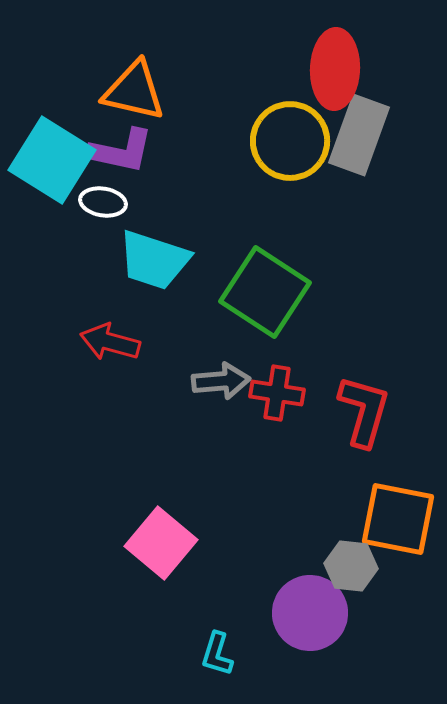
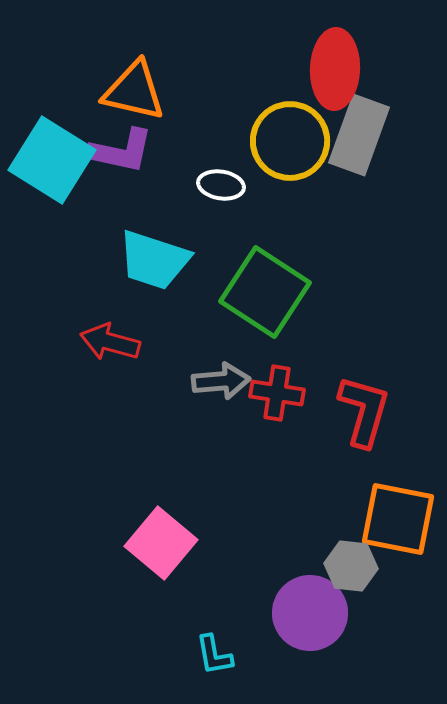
white ellipse: moved 118 px right, 17 px up
cyan L-shape: moved 3 px left, 1 px down; rotated 27 degrees counterclockwise
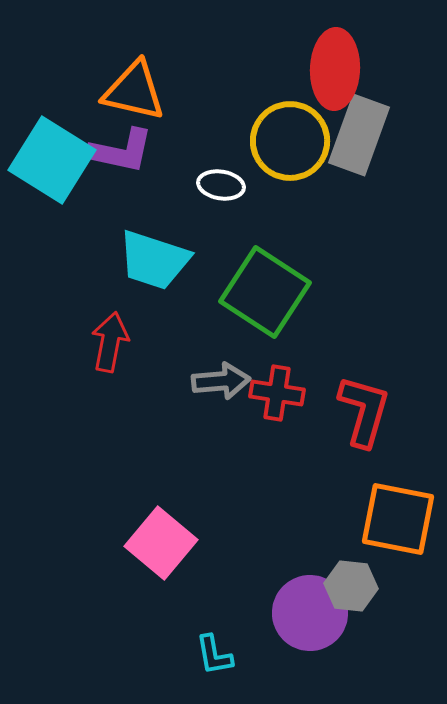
red arrow: rotated 86 degrees clockwise
gray hexagon: moved 20 px down
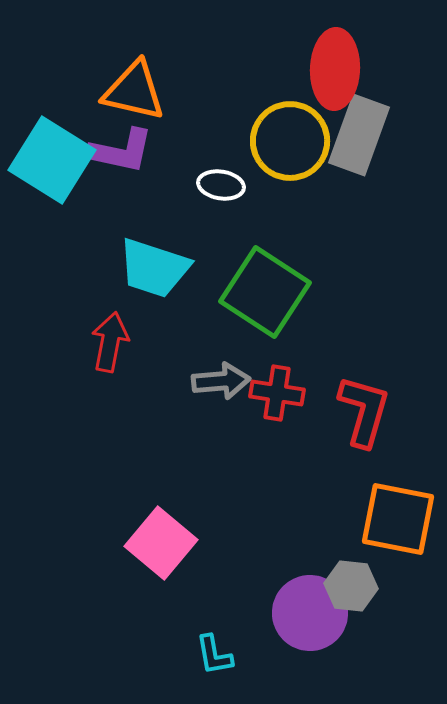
cyan trapezoid: moved 8 px down
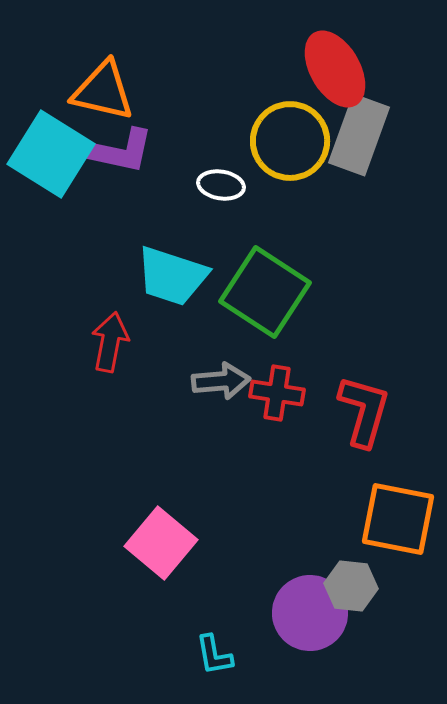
red ellipse: rotated 32 degrees counterclockwise
orange triangle: moved 31 px left
cyan square: moved 1 px left, 6 px up
cyan trapezoid: moved 18 px right, 8 px down
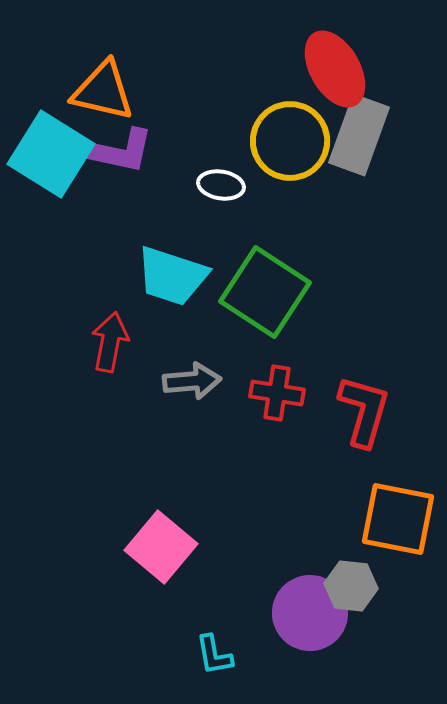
gray arrow: moved 29 px left
pink square: moved 4 px down
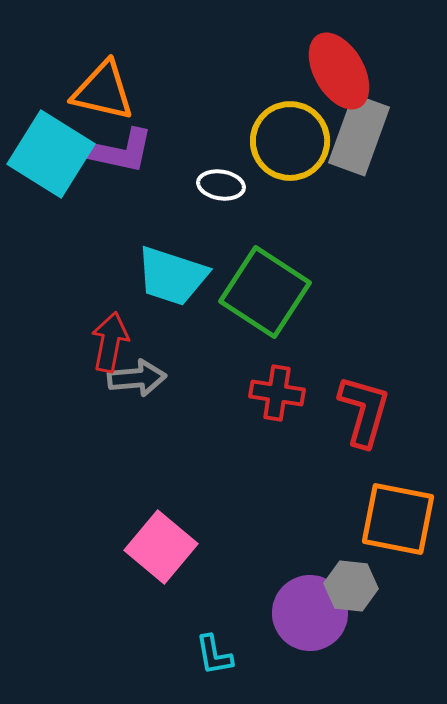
red ellipse: moved 4 px right, 2 px down
gray arrow: moved 55 px left, 3 px up
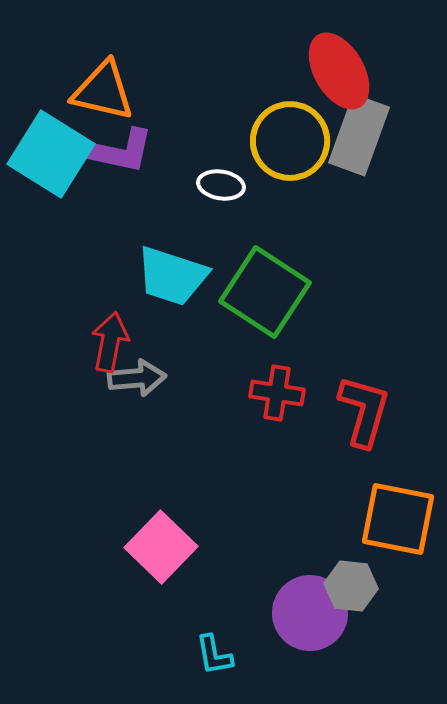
pink square: rotated 4 degrees clockwise
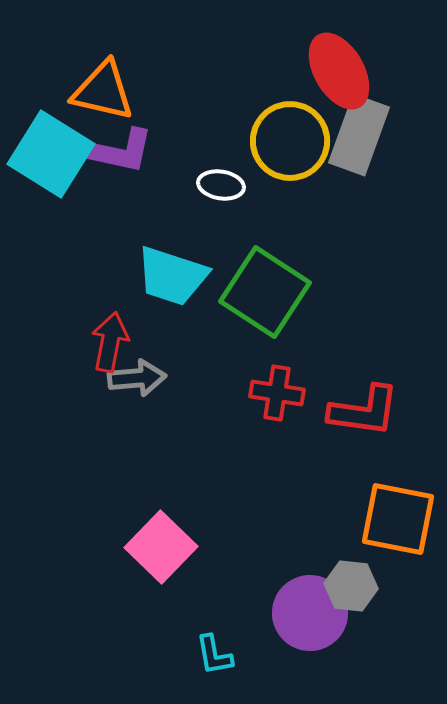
red L-shape: rotated 82 degrees clockwise
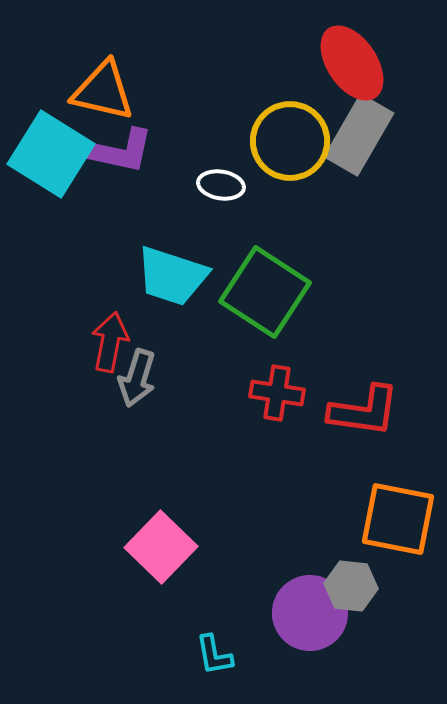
red ellipse: moved 13 px right, 8 px up; rotated 4 degrees counterclockwise
gray rectangle: rotated 10 degrees clockwise
gray arrow: rotated 112 degrees clockwise
